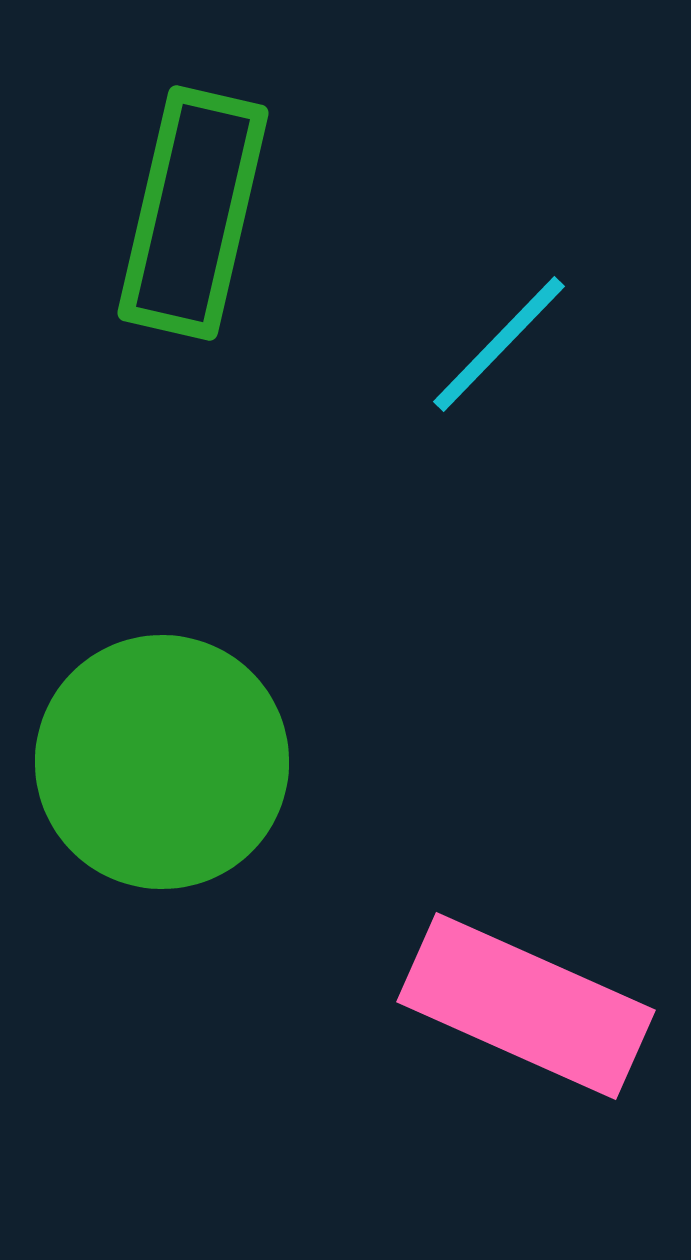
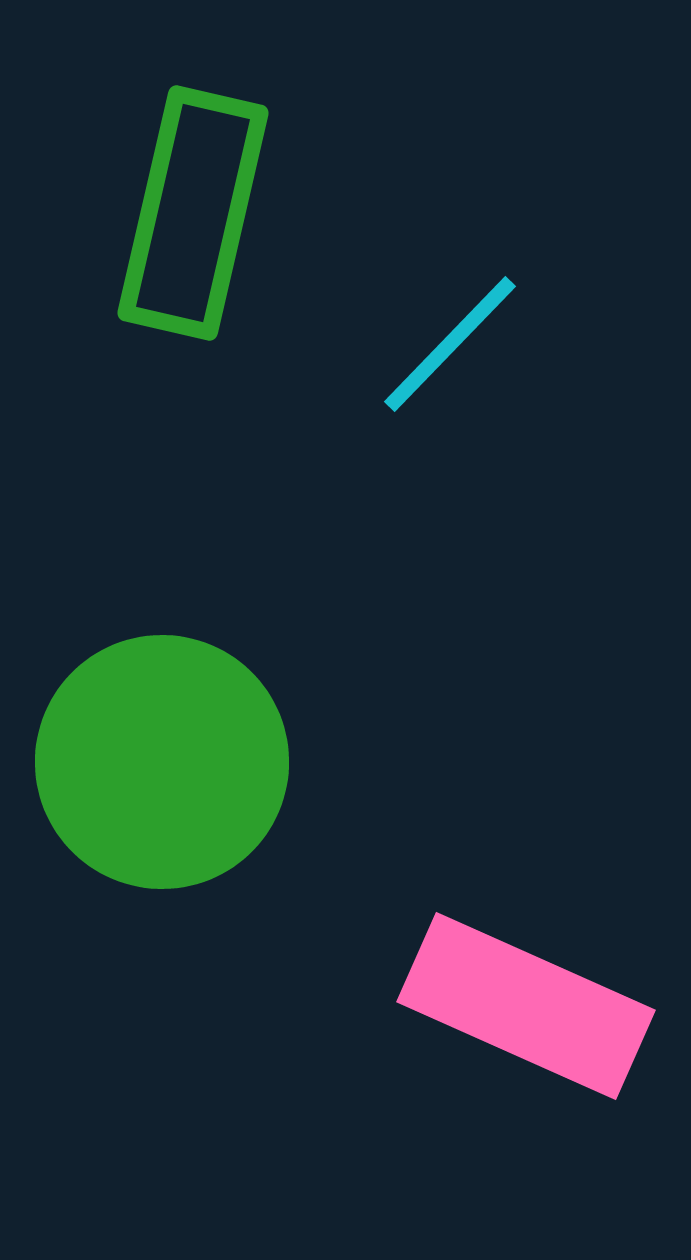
cyan line: moved 49 px left
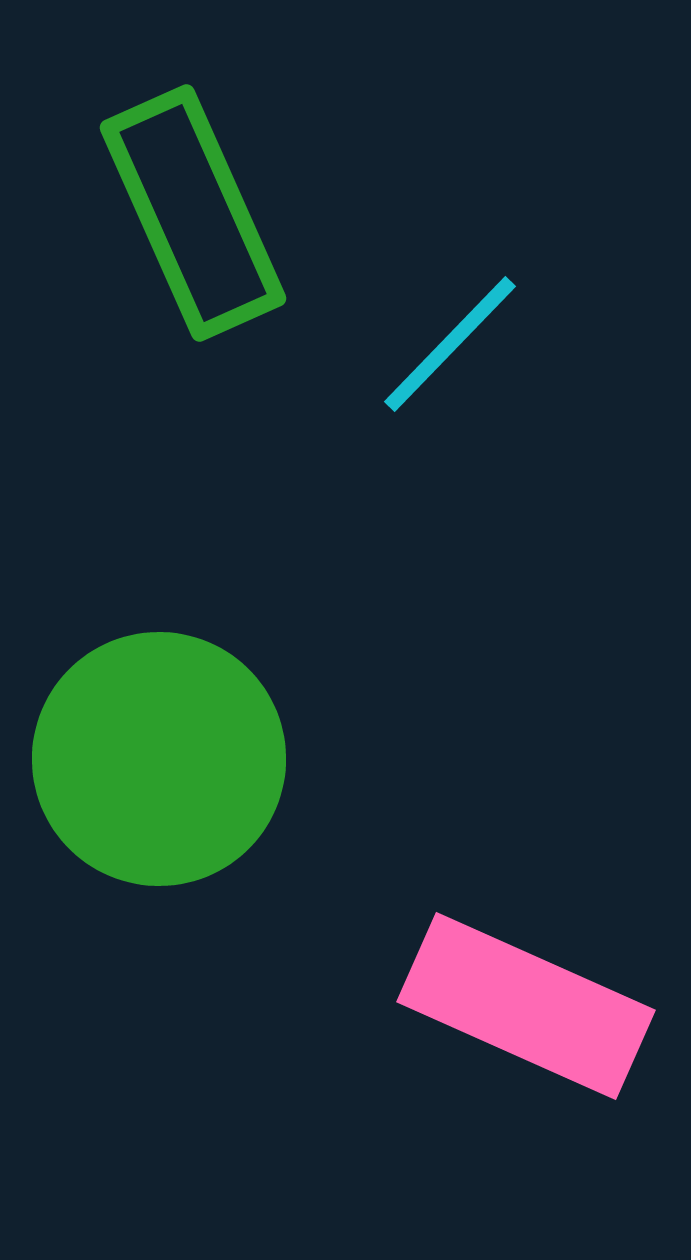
green rectangle: rotated 37 degrees counterclockwise
green circle: moved 3 px left, 3 px up
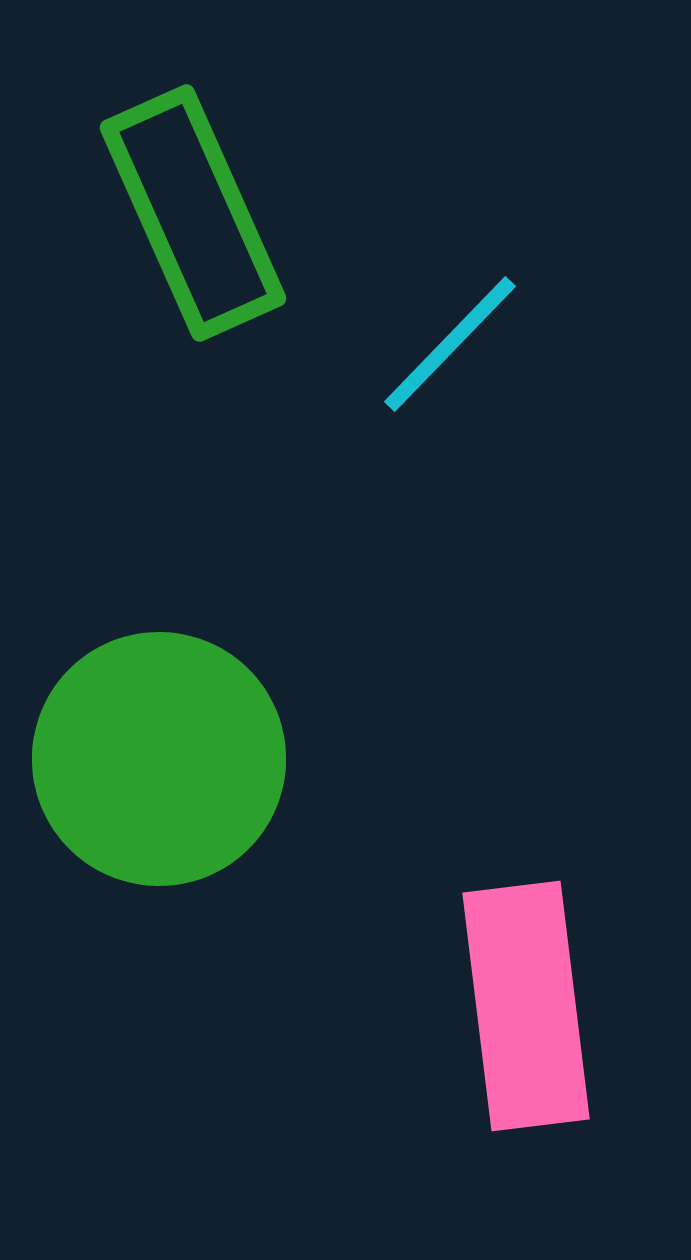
pink rectangle: rotated 59 degrees clockwise
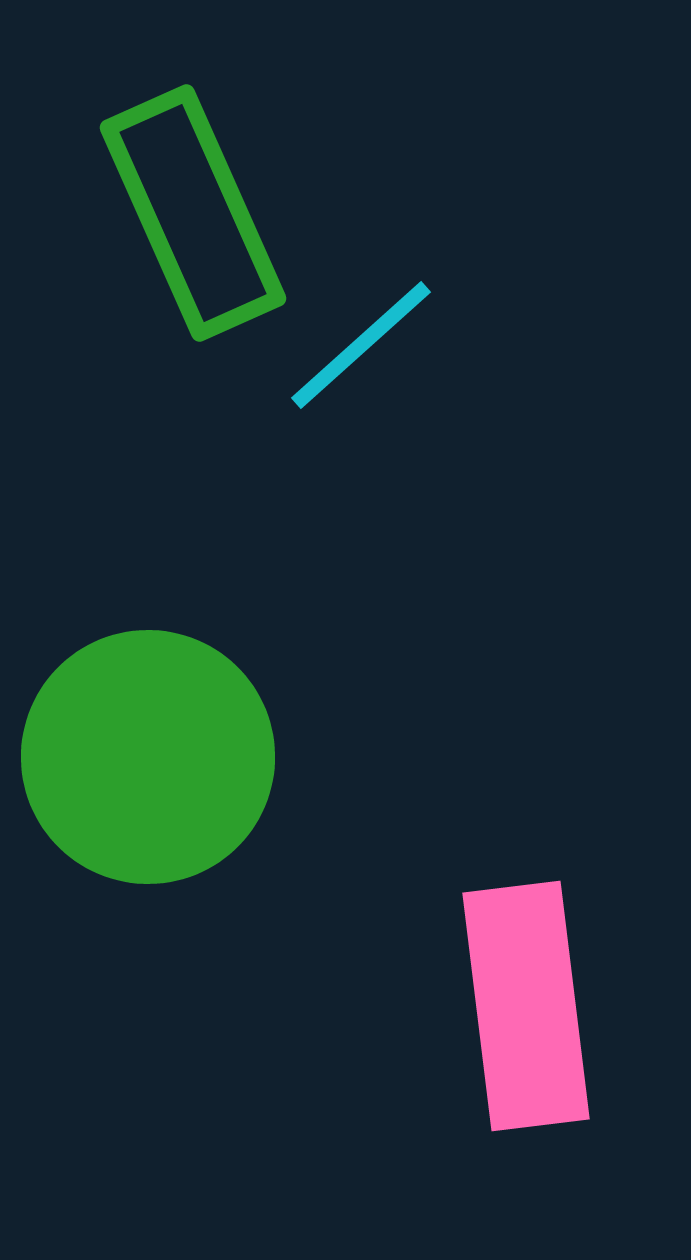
cyan line: moved 89 px left, 1 px down; rotated 4 degrees clockwise
green circle: moved 11 px left, 2 px up
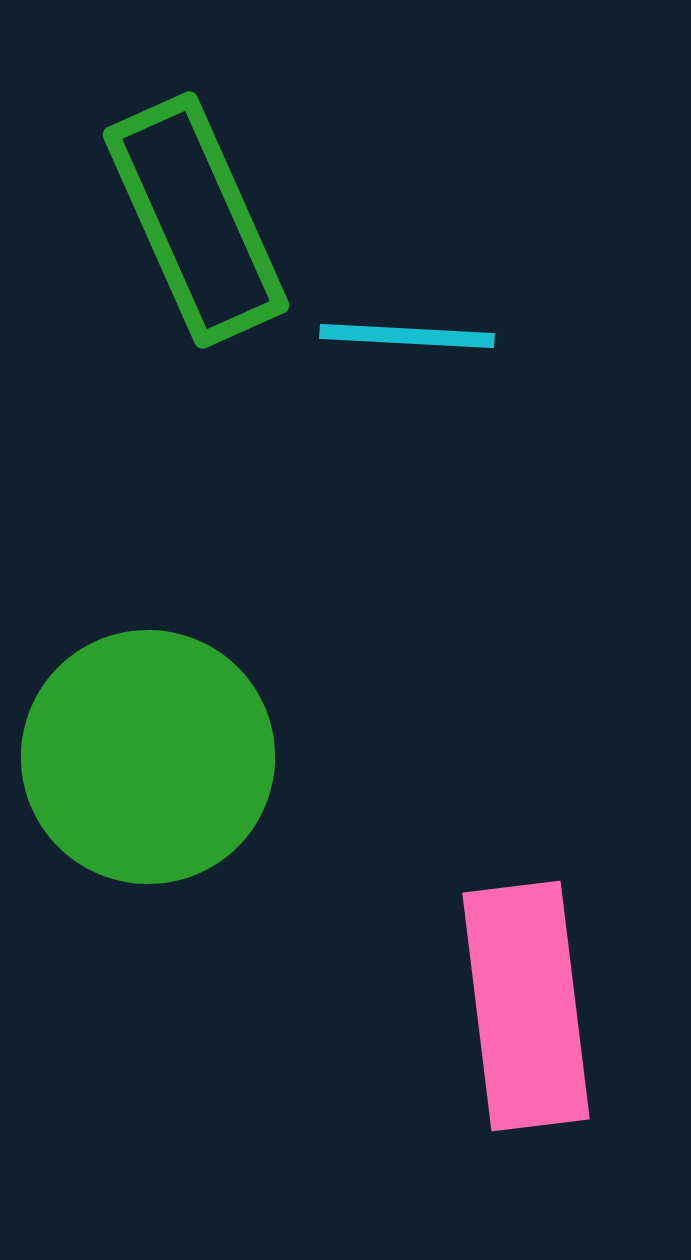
green rectangle: moved 3 px right, 7 px down
cyan line: moved 46 px right, 9 px up; rotated 45 degrees clockwise
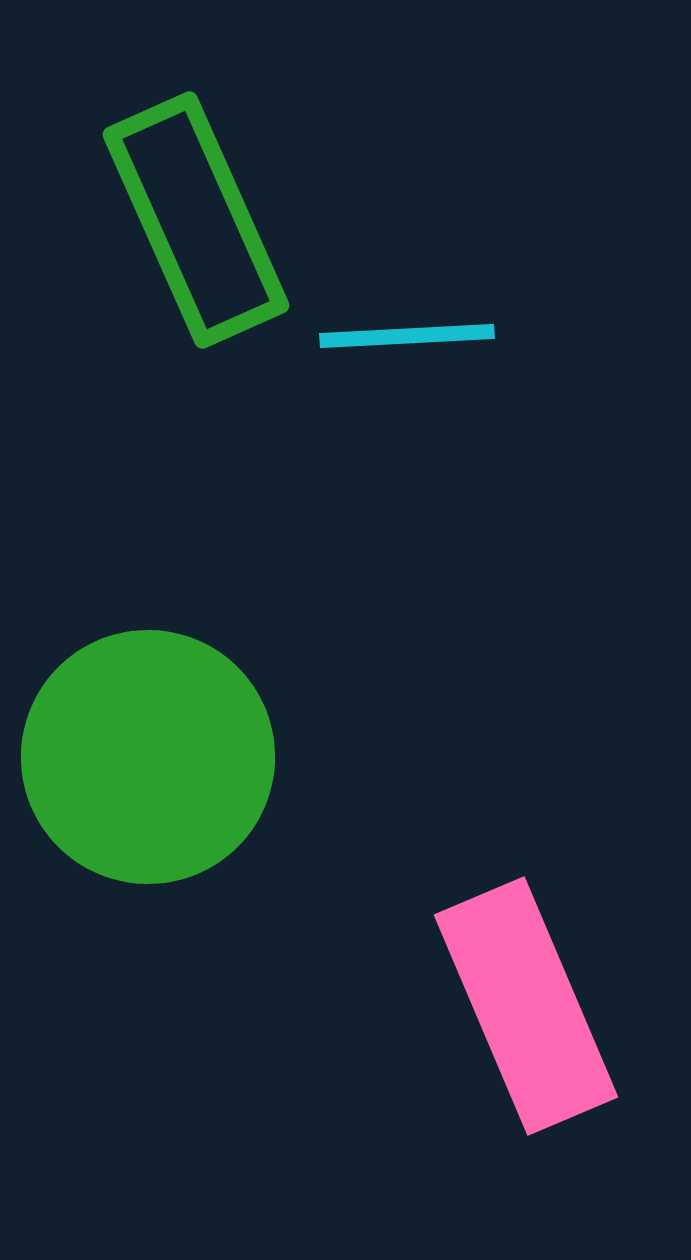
cyan line: rotated 6 degrees counterclockwise
pink rectangle: rotated 16 degrees counterclockwise
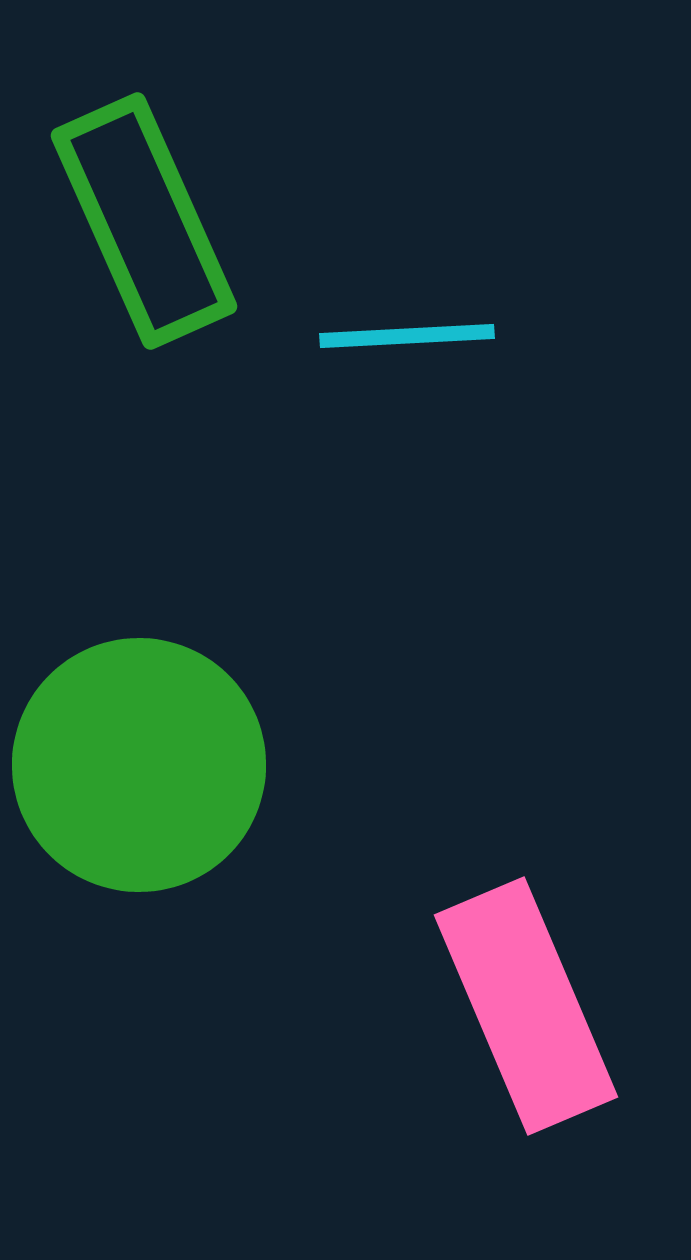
green rectangle: moved 52 px left, 1 px down
green circle: moved 9 px left, 8 px down
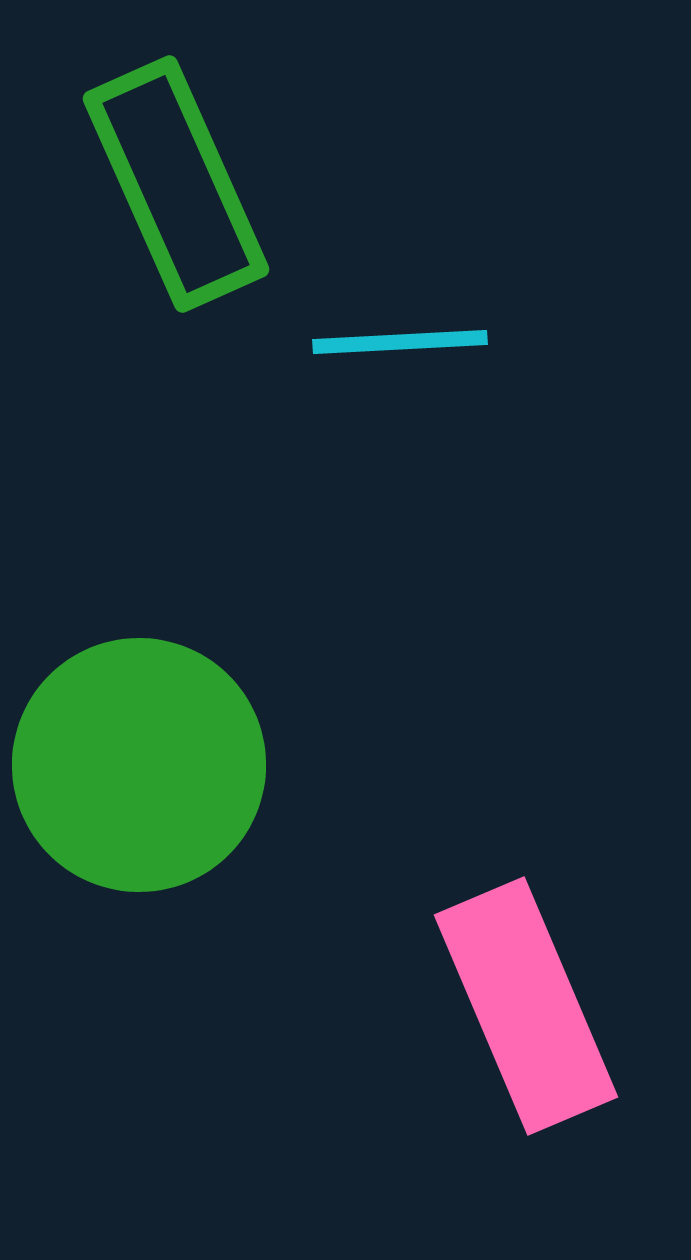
green rectangle: moved 32 px right, 37 px up
cyan line: moved 7 px left, 6 px down
